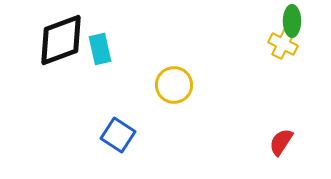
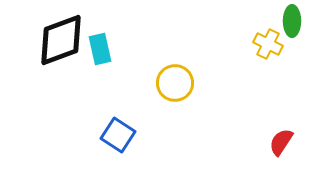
yellow cross: moved 15 px left
yellow circle: moved 1 px right, 2 px up
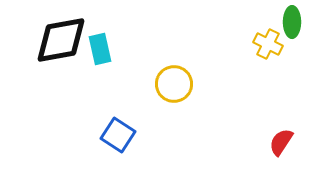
green ellipse: moved 1 px down
black diamond: rotated 10 degrees clockwise
yellow circle: moved 1 px left, 1 px down
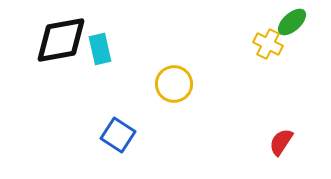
green ellipse: rotated 48 degrees clockwise
